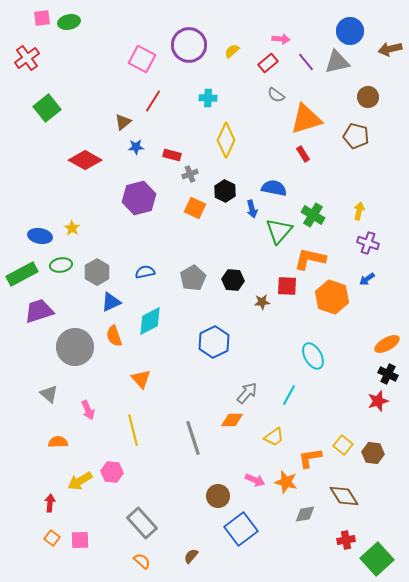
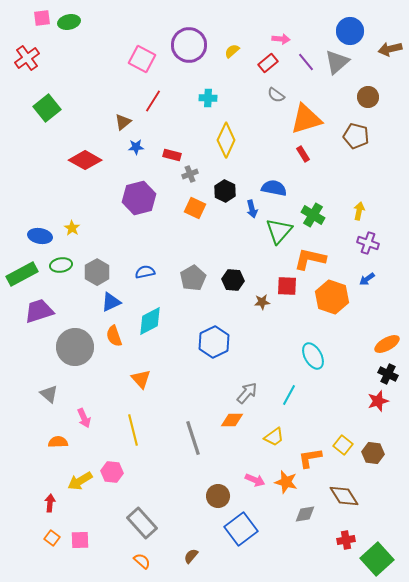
gray triangle at (337, 62): rotated 28 degrees counterclockwise
pink arrow at (88, 410): moved 4 px left, 8 px down
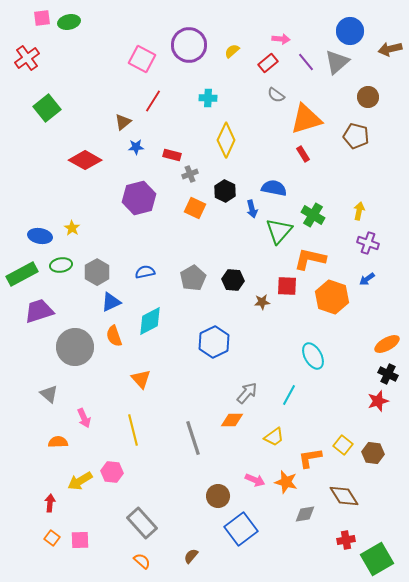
green square at (377, 559): rotated 12 degrees clockwise
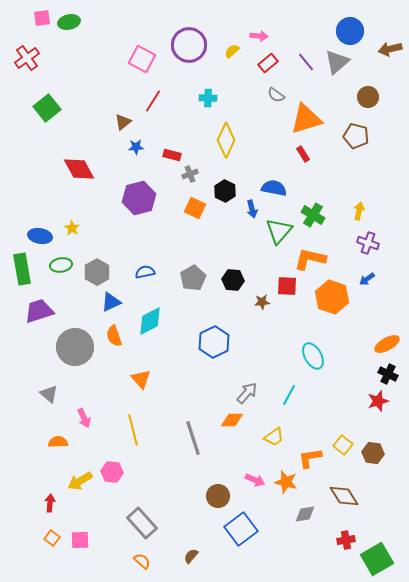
pink arrow at (281, 39): moved 22 px left, 3 px up
red diamond at (85, 160): moved 6 px left, 9 px down; rotated 32 degrees clockwise
green rectangle at (22, 274): moved 5 px up; rotated 72 degrees counterclockwise
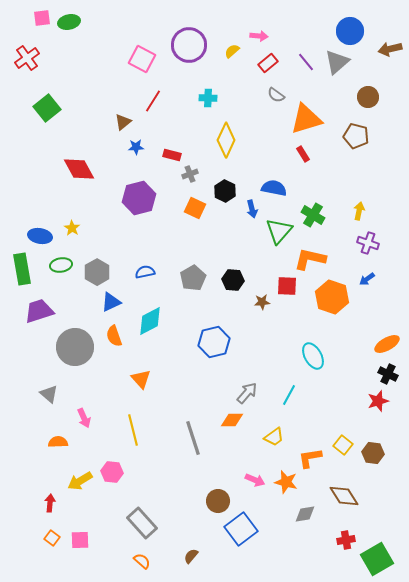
blue hexagon at (214, 342): rotated 12 degrees clockwise
brown circle at (218, 496): moved 5 px down
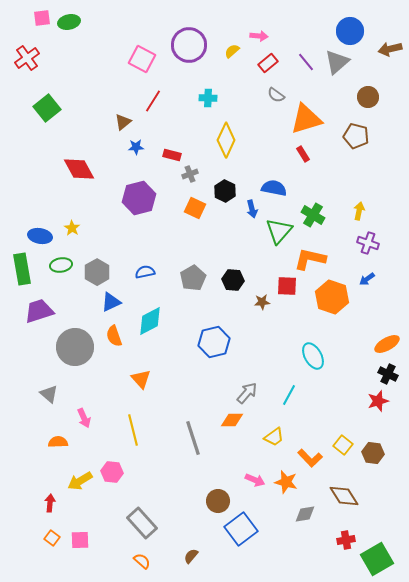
orange L-shape at (310, 458): rotated 125 degrees counterclockwise
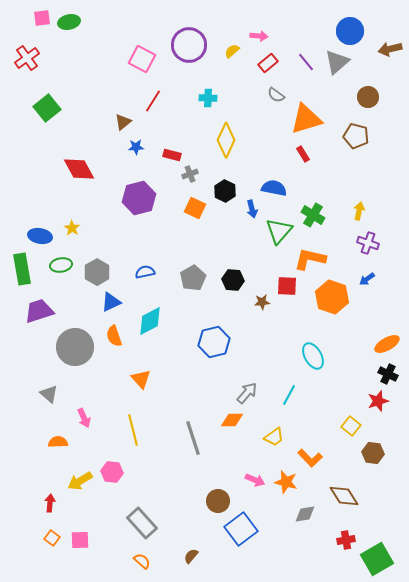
yellow square at (343, 445): moved 8 px right, 19 px up
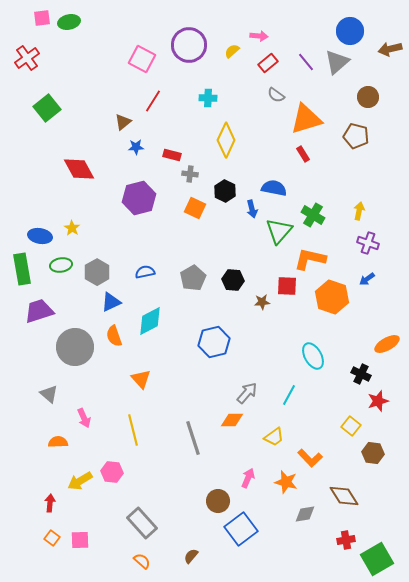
gray cross at (190, 174): rotated 28 degrees clockwise
black cross at (388, 374): moved 27 px left
pink arrow at (255, 480): moved 7 px left, 2 px up; rotated 90 degrees counterclockwise
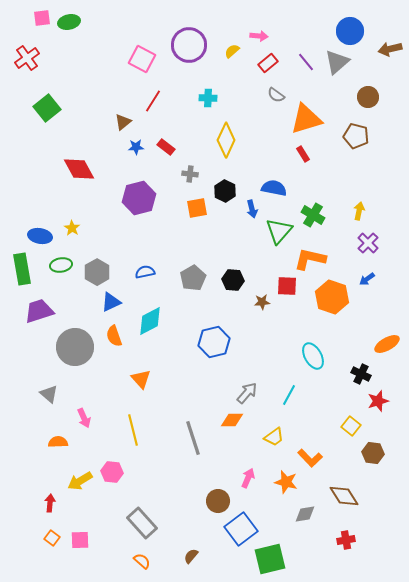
red rectangle at (172, 155): moved 6 px left, 8 px up; rotated 24 degrees clockwise
orange square at (195, 208): moved 2 px right; rotated 35 degrees counterclockwise
purple cross at (368, 243): rotated 25 degrees clockwise
green square at (377, 559): moved 107 px left; rotated 16 degrees clockwise
